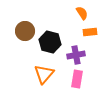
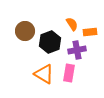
orange semicircle: moved 10 px left, 11 px down
black hexagon: rotated 25 degrees clockwise
purple cross: moved 1 px right, 5 px up
orange triangle: rotated 40 degrees counterclockwise
pink rectangle: moved 8 px left, 6 px up
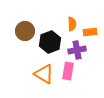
orange semicircle: rotated 32 degrees clockwise
pink rectangle: moved 1 px left, 2 px up
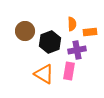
pink rectangle: moved 1 px right
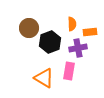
brown circle: moved 4 px right, 3 px up
purple cross: moved 1 px right, 2 px up
orange triangle: moved 4 px down
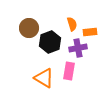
orange semicircle: rotated 16 degrees counterclockwise
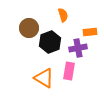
orange semicircle: moved 9 px left, 9 px up
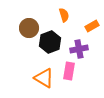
orange semicircle: moved 1 px right
orange rectangle: moved 2 px right, 6 px up; rotated 24 degrees counterclockwise
purple cross: moved 1 px right, 1 px down
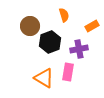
brown circle: moved 1 px right, 2 px up
pink rectangle: moved 1 px left, 1 px down
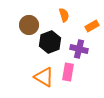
brown circle: moved 1 px left, 1 px up
purple cross: rotated 24 degrees clockwise
orange triangle: moved 1 px up
